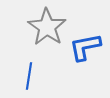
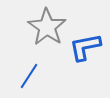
blue line: rotated 24 degrees clockwise
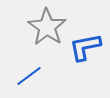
blue line: rotated 20 degrees clockwise
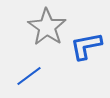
blue L-shape: moved 1 px right, 1 px up
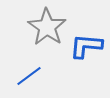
blue L-shape: rotated 16 degrees clockwise
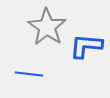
blue line: moved 2 px up; rotated 44 degrees clockwise
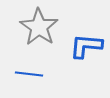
gray star: moved 8 px left
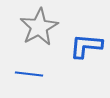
gray star: rotated 9 degrees clockwise
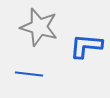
gray star: rotated 27 degrees counterclockwise
